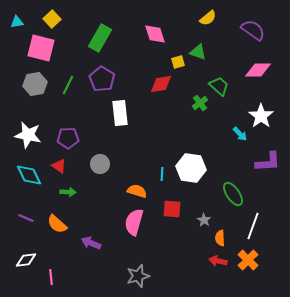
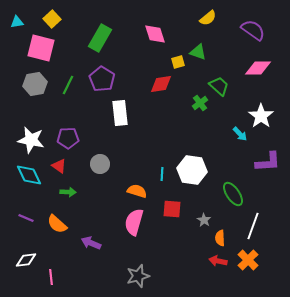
pink diamond at (258, 70): moved 2 px up
white star at (28, 135): moved 3 px right, 5 px down
white hexagon at (191, 168): moved 1 px right, 2 px down
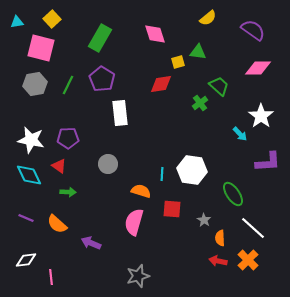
green triangle at (198, 52): rotated 12 degrees counterclockwise
gray circle at (100, 164): moved 8 px right
orange semicircle at (137, 191): moved 4 px right
white line at (253, 226): moved 2 px down; rotated 68 degrees counterclockwise
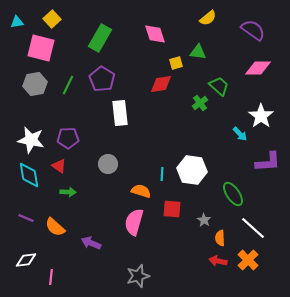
yellow square at (178, 62): moved 2 px left, 1 px down
cyan diamond at (29, 175): rotated 16 degrees clockwise
orange semicircle at (57, 224): moved 2 px left, 3 px down
pink line at (51, 277): rotated 14 degrees clockwise
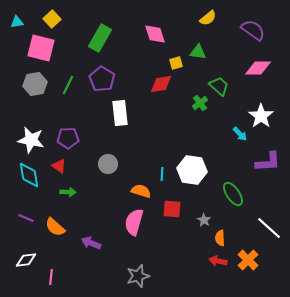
white line at (253, 228): moved 16 px right
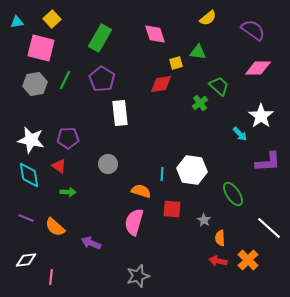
green line at (68, 85): moved 3 px left, 5 px up
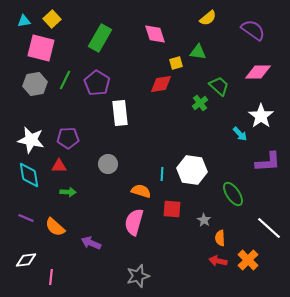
cyan triangle at (17, 22): moved 7 px right, 1 px up
pink diamond at (258, 68): moved 4 px down
purple pentagon at (102, 79): moved 5 px left, 4 px down
red triangle at (59, 166): rotated 35 degrees counterclockwise
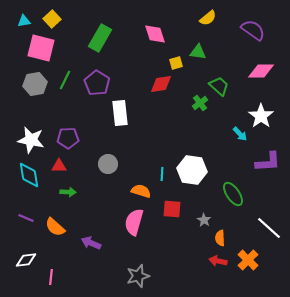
pink diamond at (258, 72): moved 3 px right, 1 px up
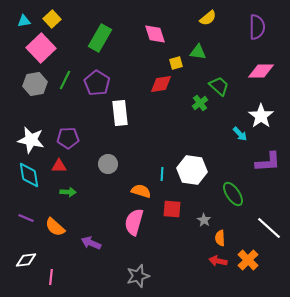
purple semicircle at (253, 30): moved 4 px right, 3 px up; rotated 55 degrees clockwise
pink square at (41, 48): rotated 32 degrees clockwise
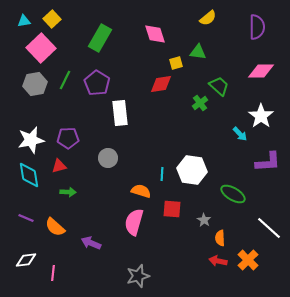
white star at (31, 140): rotated 24 degrees counterclockwise
gray circle at (108, 164): moved 6 px up
red triangle at (59, 166): rotated 14 degrees counterclockwise
green ellipse at (233, 194): rotated 25 degrees counterclockwise
pink line at (51, 277): moved 2 px right, 4 px up
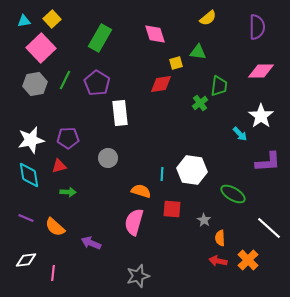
green trapezoid at (219, 86): rotated 55 degrees clockwise
